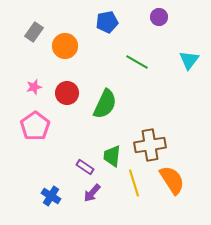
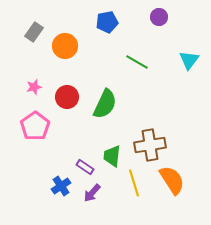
red circle: moved 4 px down
blue cross: moved 10 px right, 10 px up; rotated 24 degrees clockwise
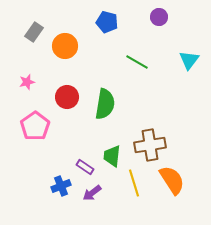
blue pentagon: rotated 25 degrees clockwise
pink star: moved 7 px left, 5 px up
green semicircle: rotated 16 degrees counterclockwise
blue cross: rotated 12 degrees clockwise
purple arrow: rotated 12 degrees clockwise
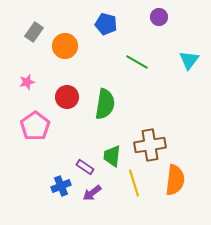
blue pentagon: moved 1 px left, 2 px down
orange semicircle: moved 3 px right; rotated 40 degrees clockwise
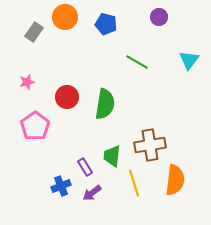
orange circle: moved 29 px up
purple rectangle: rotated 24 degrees clockwise
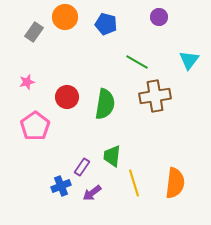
brown cross: moved 5 px right, 49 px up
purple rectangle: moved 3 px left; rotated 66 degrees clockwise
orange semicircle: moved 3 px down
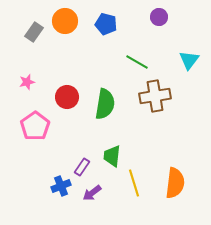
orange circle: moved 4 px down
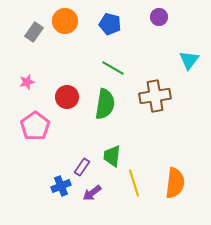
blue pentagon: moved 4 px right
green line: moved 24 px left, 6 px down
